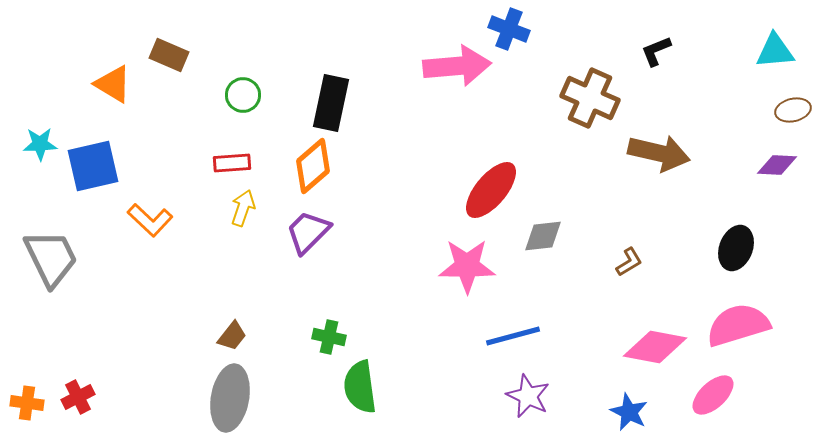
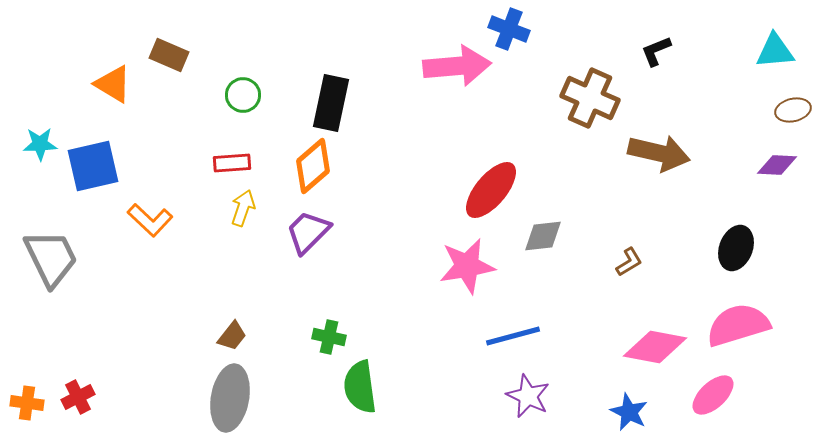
pink star: rotated 10 degrees counterclockwise
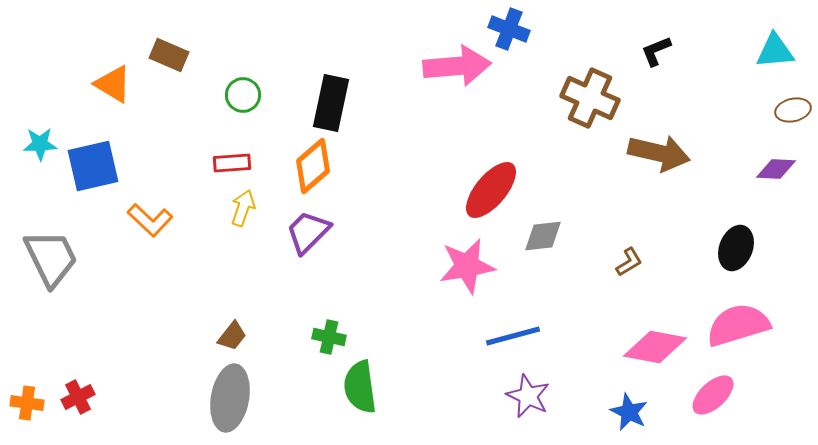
purple diamond: moved 1 px left, 4 px down
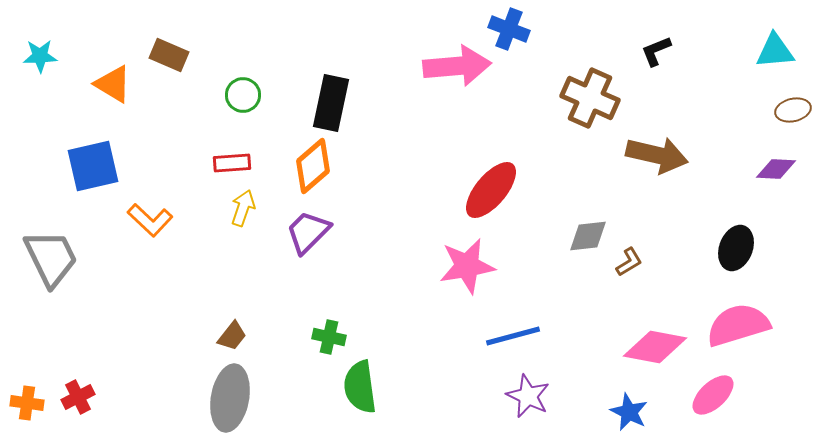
cyan star: moved 88 px up
brown arrow: moved 2 px left, 2 px down
gray diamond: moved 45 px right
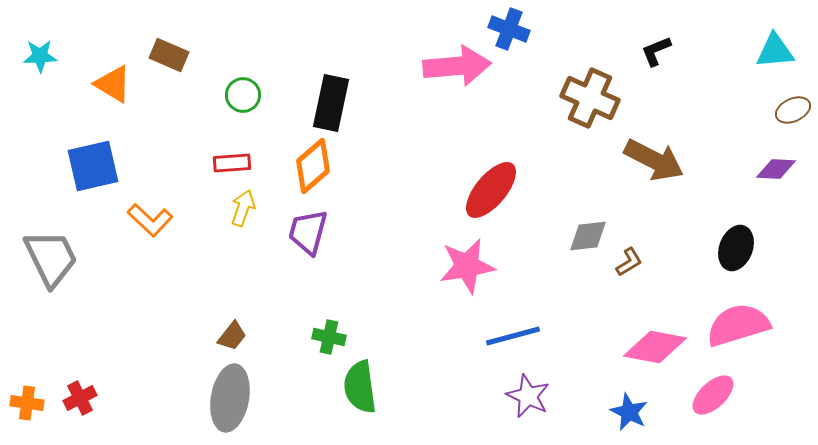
brown ellipse: rotated 12 degrees counterclockwise
brown arrow: moved 3 px left, 5 px down; rotated 14 degrees clockwise
purple trapezoid: rotated 30 degrees counterclockwise
red cross: moved 2 px right, 1 px down
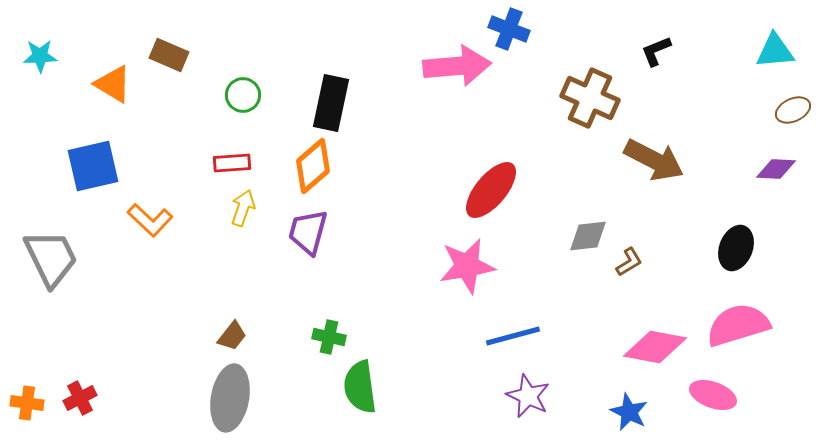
pink ellipse: rotated 63 degrees clockwise
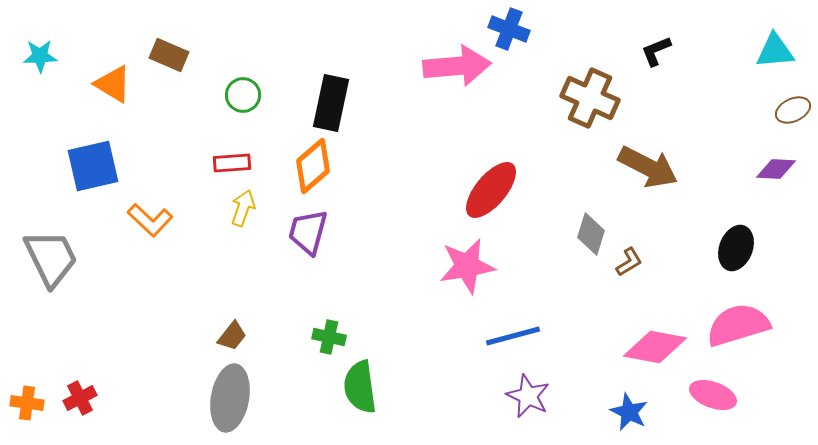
brown arrow: moved 6 px left, 7 px down
gray diamond: moved 3 px right, 2 px up; rotated 66 degrees counterclockwise
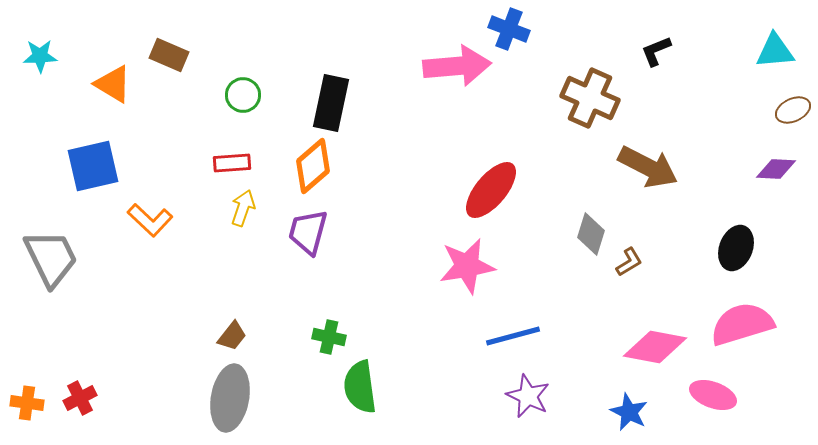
pink semicircle: moved 4 px right, 1 px up
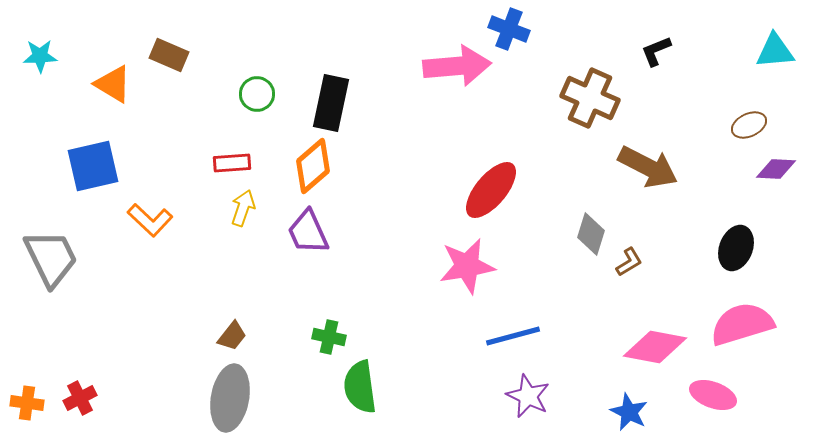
green circle: moved 14 px right, 1 px up
brown ellipse: moved 44 px left, 15 px down
purple trapezoid: rotated 39 degrees counterclockwise
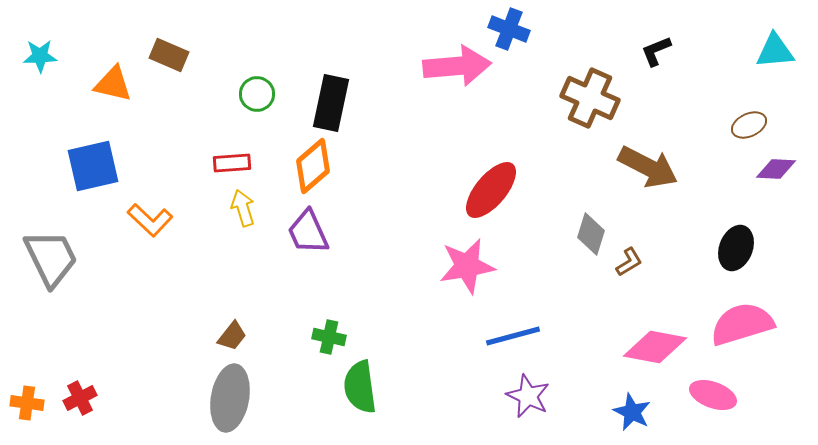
orange triangle: rotated 18 degrees counterclockwise
yellow arrow: rotated 36 degrees counterclockwise
blue star: moved 3 px right
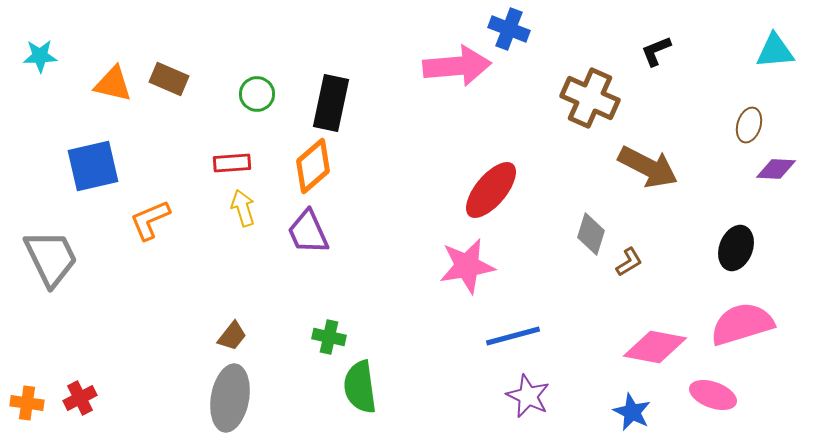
brown rectangle: moved 24 px down
brown ellipse: rotated 48 degrees counterclockwise
orange L-shape: rotated 114 degrees clockwise
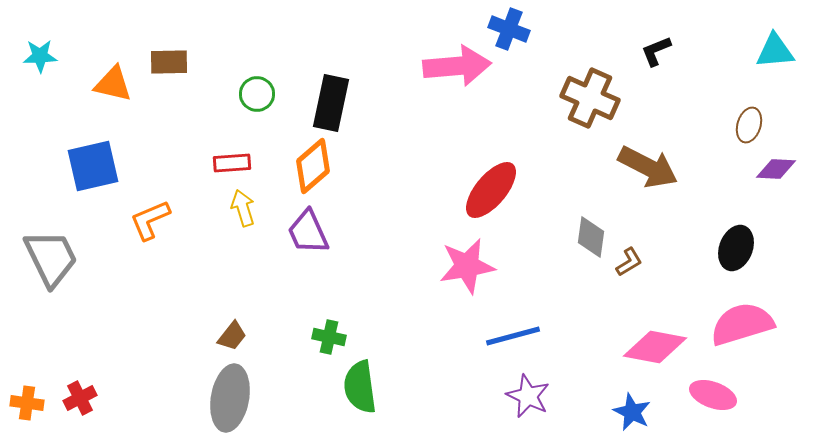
brown rectangle: moved 17 px up; rotated 24 degrees counterclockwise
gray diamond: moved 3 px down; rotated 9 degrees counterclockwise
